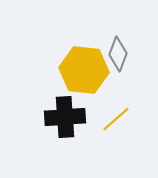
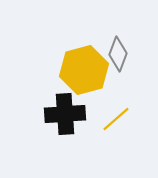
yellow hexagon: rotated 21 degrees counterclockwise
black cross: moved 3 px up
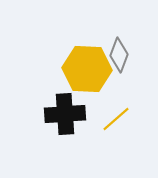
gray diamond: moved 1 px right, 1 px down
yellow hexagon: moved 3 px right, 1 px up; rotated 18 degrees clockwise
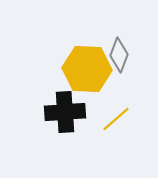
black cross: moved 2 px up
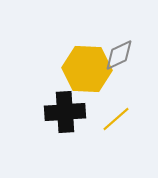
gray diamond: rotated 44 degrees clockwise
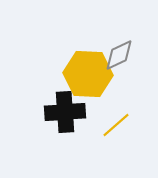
yellow hexagon: moved 1 px right, 5 px down
yellow line: moved 6 px down
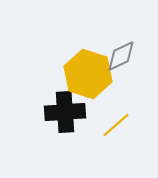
gray diamond: moved 2 px right, 1 px down
yellow hexagon: rotated 15 degrees clockwise
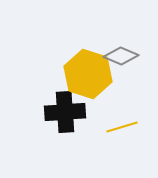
gray diamond: rotated 48 degrees clockwise
yellow line: moved 6 px right, 2 px down; rotated 24 degrees clockwise
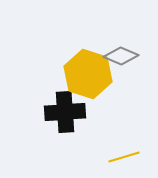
yellow line: moved 2 px right, 30 px down
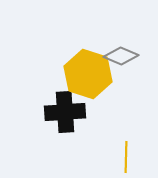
yellow line: moved 2 px right; rotated 72 degrees counterclockwise
